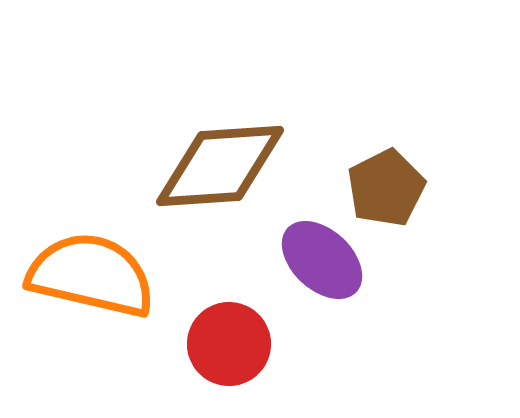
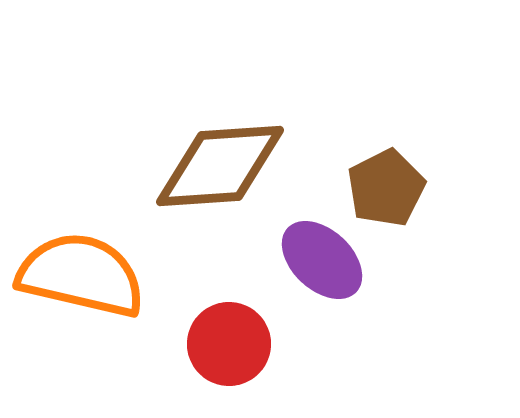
orange semicircle: moved 10 px left
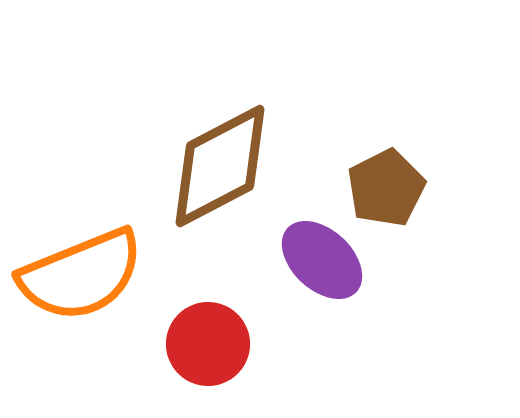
brown diamond: rotated 24 degrees counterclockwise
orange semicircle: rotated 145 degrees clockwise
red circle: moved 21 px left
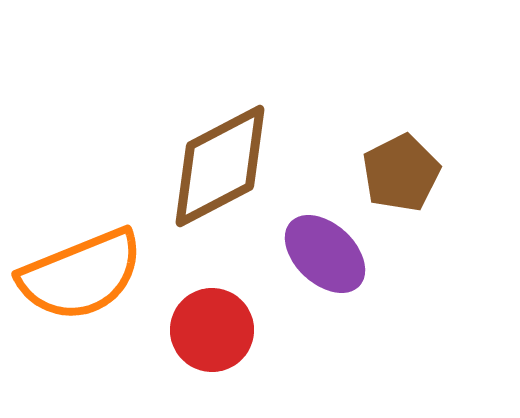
brown pentagon: moved 15 px right, 15 px up
purple ellipse: moved 3 px right, 6 px up
red circle: moved 4 px right, 14 px up
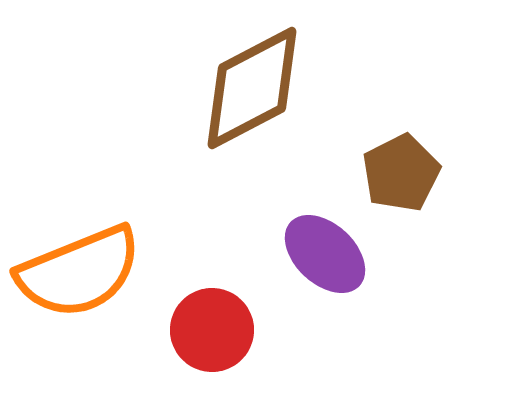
brown diamond: moved 32 px right, 78 px up
orange semicircle: moved 2 px left, 3 px up
